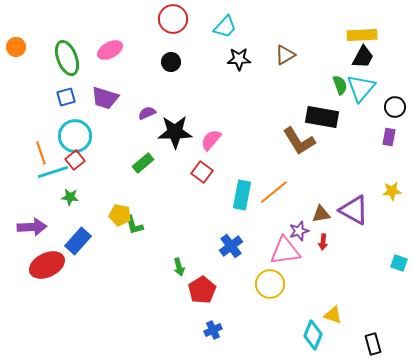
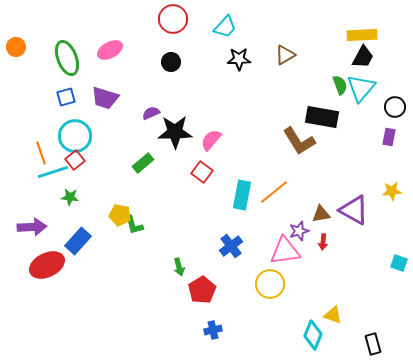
purple semicircle at (147, 113): moved 4 px right
blue cross at (213, 330): rotated 12 degrees clockwise
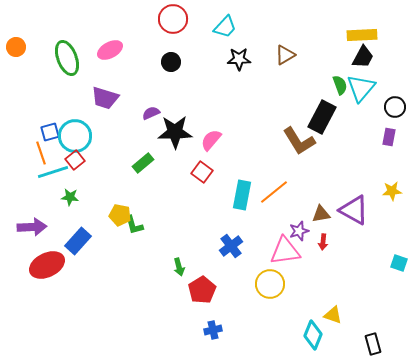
blue square at (66, 97): moved 16 px left, 35 px down
black rectangle at (322, 117): rotated 72 degrees counterclockwise
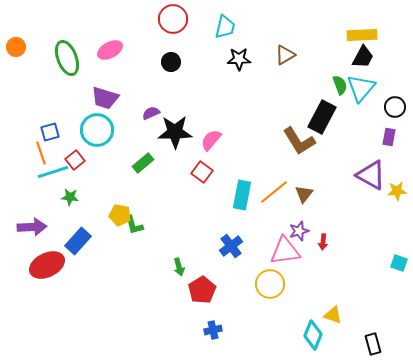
cyan trapezoid at (225, 27): rotated 30 degrees counterclockwise
cyan circle at (75, 136): moved 22 px right, 6 px up
yellow star at (392, 191): moved 5 px right
purple triangle at (354, 210): moved 17 px right, 35 px up
brown triangle at (321, 214): moved 17 px left, 20 px up; rotated 42 degrees counterclockwise
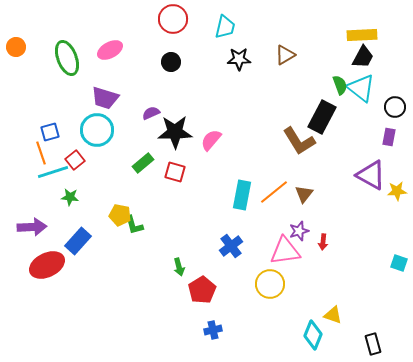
cyan triangle at (361, 88): rotated 32 degrees counterclockwise
red square at (202, 172): moved 27 px left; rotated 20 degrees counterclockwise
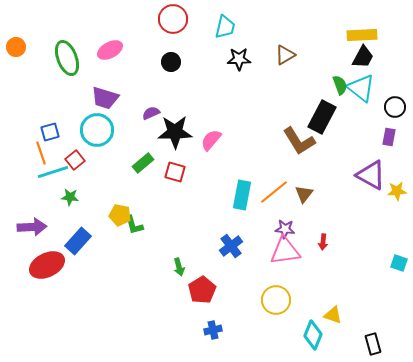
purple star at (299, 231): moved 14 px left, 2 px up; rotated 24 degrees clockwise
yellow circle at (270, 284): moved 6 px right, 16 px down
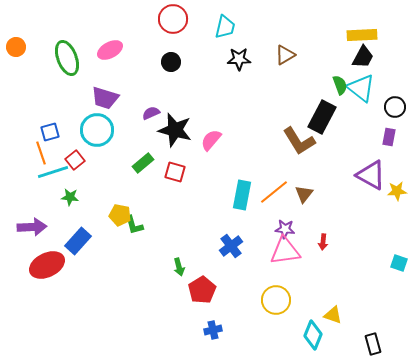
black star at (175, 132): moved 2 px up; rotated 16 degrees clockwise
